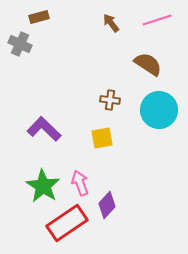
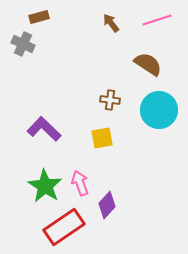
gray cross: moved 3 px right
green star: moved 2 px right
red rectangle: moved 3 px left, 4 px down
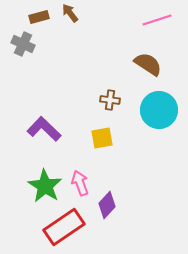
brown arrow: moved 41 px left, 10 px up
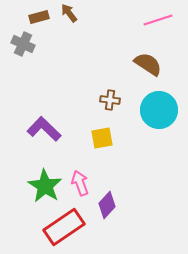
brown arrow: moved 1 px left
pink line: moved 1 px right
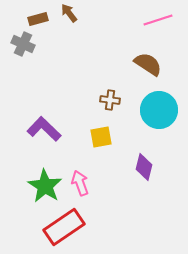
brown rectangle: moved 1 px left, 2 px down
yellow square: moved 1 px left, 1 px up
purple diamond: moved 37 px right, 38 px up; rotated 28 degrees counterclockwise
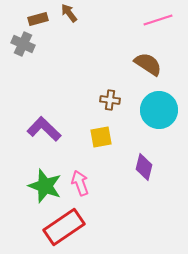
green star: rotated 12 degrees counterclockwise
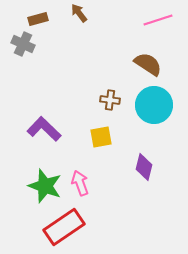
brown arrow: moved 10 px right
cyan circle: moved 5 px left, 5 px up
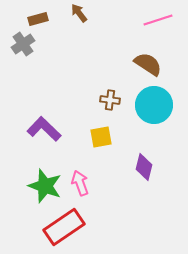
gray cross: rotated 30 degrees clockwise
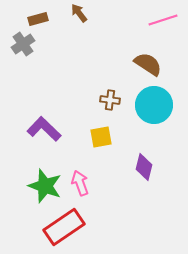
pink line: moved 5 px right
